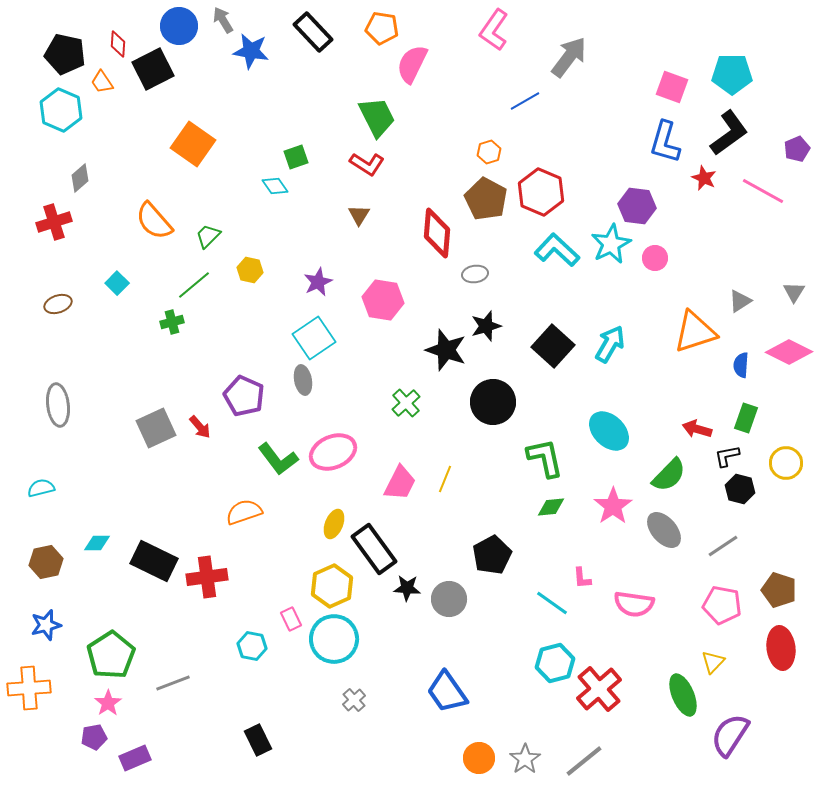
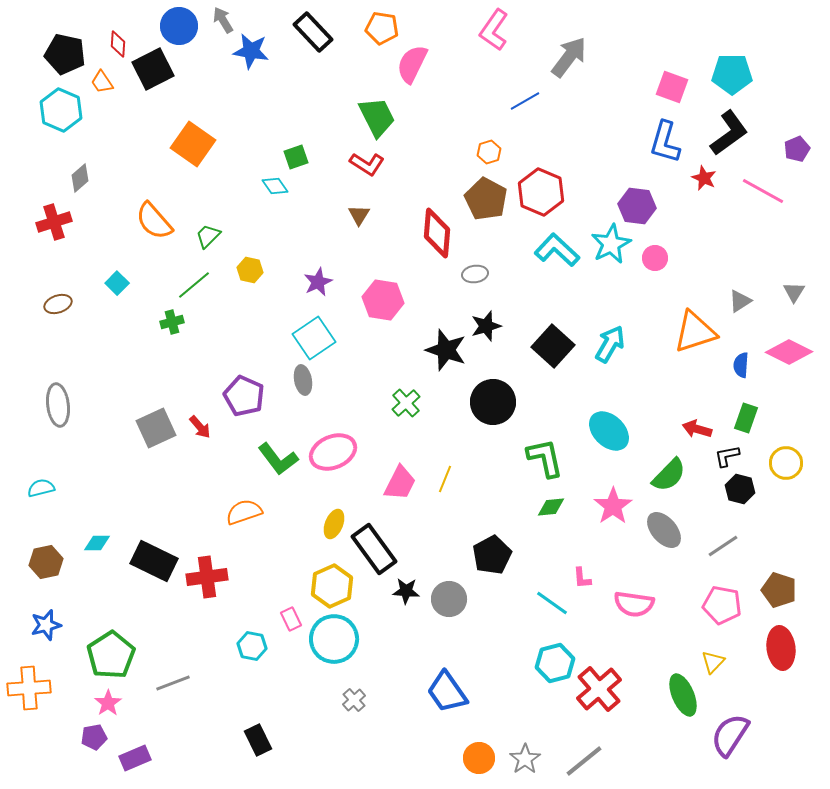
black star at (407, 588): moved 1 px left, 3 px down
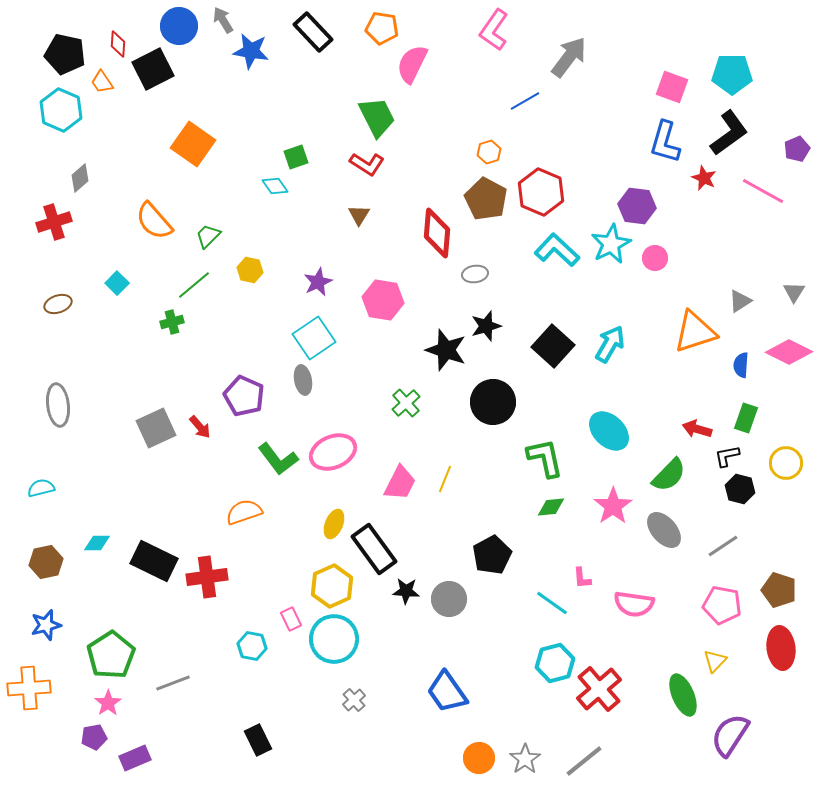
yellow triangle at (713, 662): moved 2 px right, 1 px up
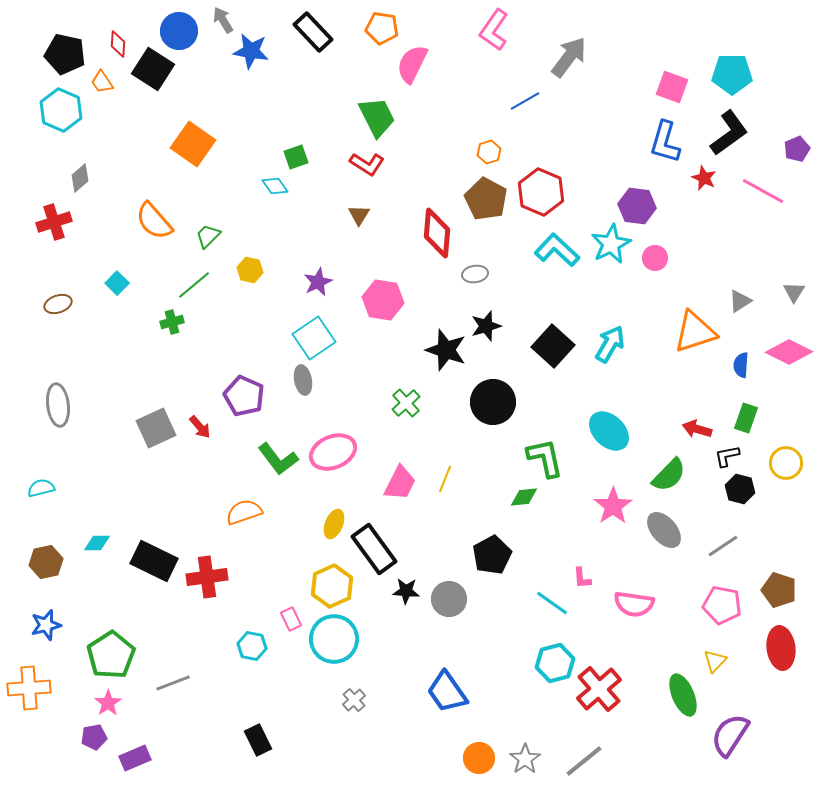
blue circle at (179, 26): moved 5 px down
black square at (153, 69): rotated 30 degrees counterclockwise
green diamond at (551, 507): moved 27 px left, 10 px up
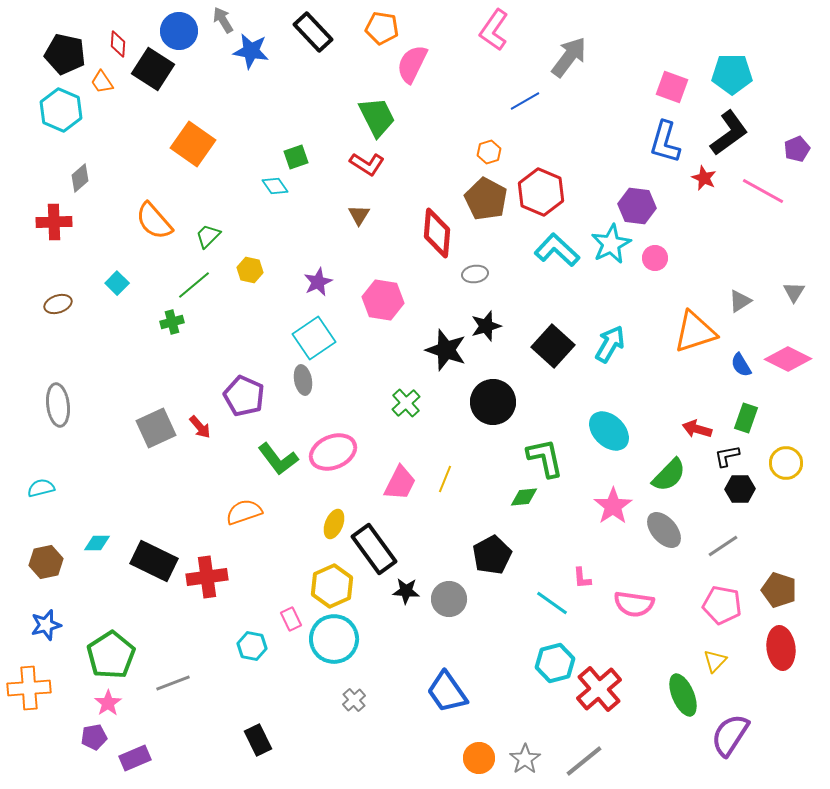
red cross at (54, 222): rotated 16 degrees clockwise
pink diamond at (789, 352): moved 1 px left, 7 px down
blue semicircle at (741, 365): rotated 35 degrees counterclockwise
black hexagon at (740, 489): rotated 16 degrees counterclockwise
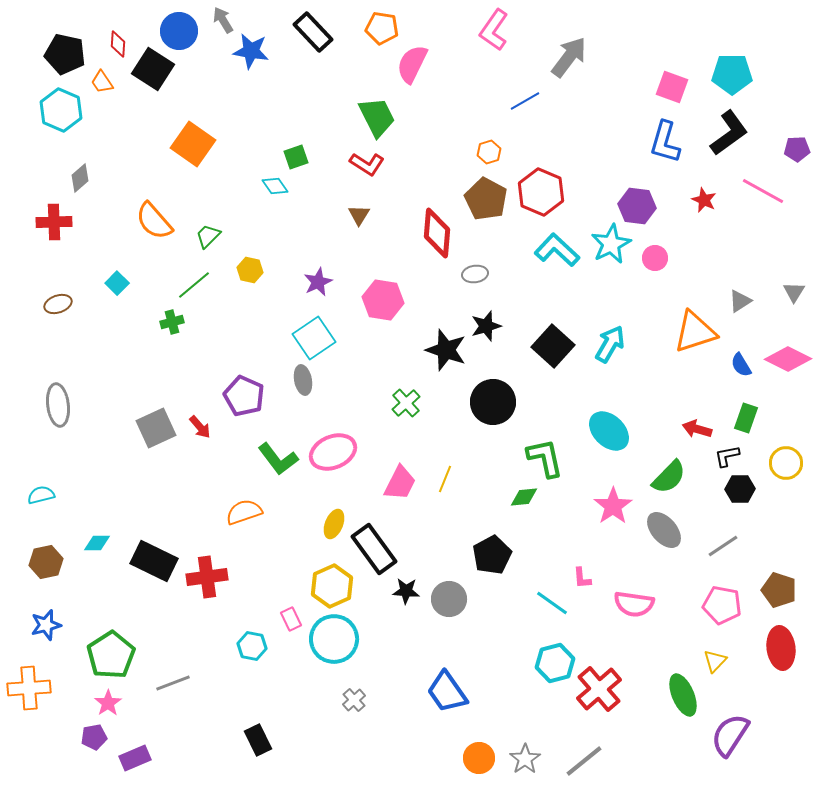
purple pentagon at (797, 149): rotated 20 degrees clockwise
red star at (704, 178): moved 22 px down
green semicircle at (669, 475): moved 2 px down
cyan semicircle at (41, 488): moved 7 px down
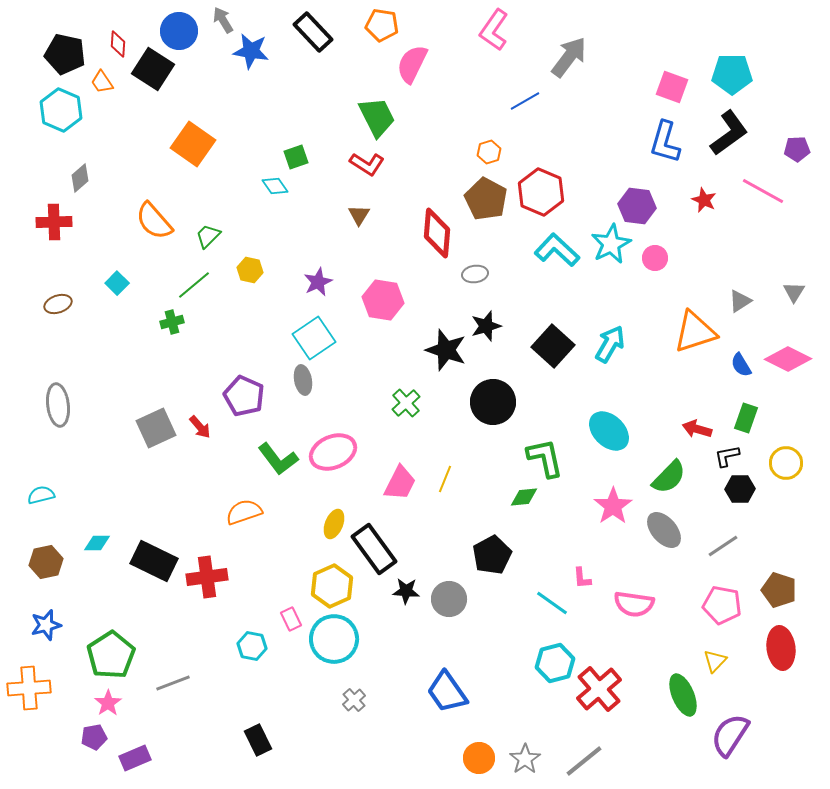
orange pentagon at (382, 28): moved 3 px up
